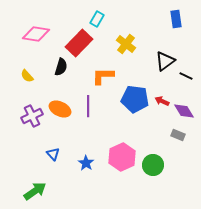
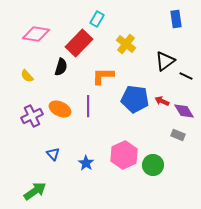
pink hexagon: moved 2 px right, 2 px up
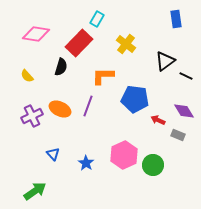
red arrow: moved 4 px left, 19 px down
purple line: rotated 20 degrees clockwise
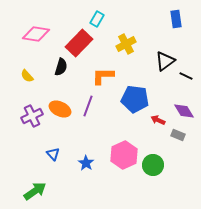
yellow cross: rotated 24 degrees clockwise
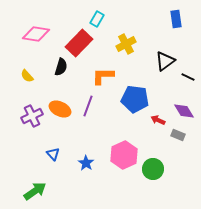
black line: moved 2 px right, 1 px down
green circle: moved 4 px down
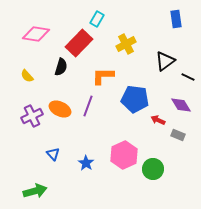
purple diamond: moved 3 px left, 6 px up
green arrow: rotated 20 degrees clockwise
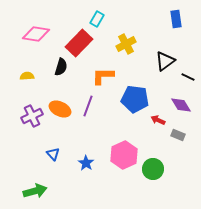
yellow semicircle: rotated 128 degrees clockwise
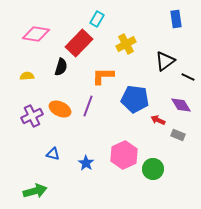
blue triangle: rotated 32 degrees counterclockwise
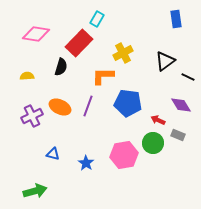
yellow cross: moved 3 px left, 9 px down
blue pentagon: moved 7 px left, 4 px down
orange ellipse: moved 2 px up
pink hexagon: rotated 16 degrees clockwise
green circle: moved 26 px up
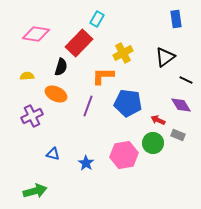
black triangle: moved 4 px up
black line: moved 2 px left, 3 px down
orange ellipse: moved 4 px left, 13 px up
